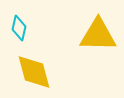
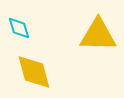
cyan diamond: rotated 30 degrees counterclockwise
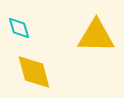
yellow triangle: moved 2 px left, 1 px down
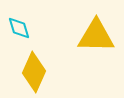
yellow diamond: rotated 39 degrees clockwise
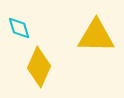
yellow diamond: moved 5 px right, 5 px up
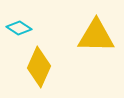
cyan diamond: rotated 40 degrees counterclockwise
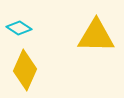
yellow diamond: moved 14 px left, 3 px down
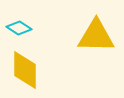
yellow diamond: rotated 24 degrees counterclockwise
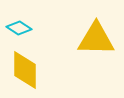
yellow triangle: moved 3 px down
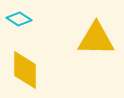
cyan diamond: moved 9 px up
